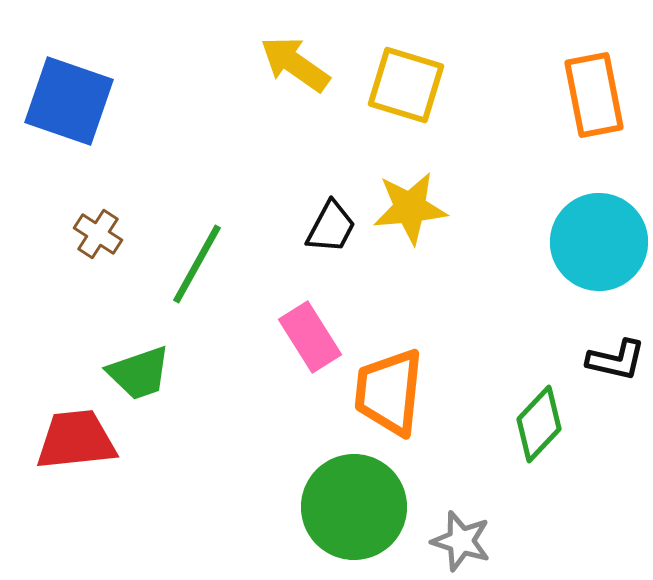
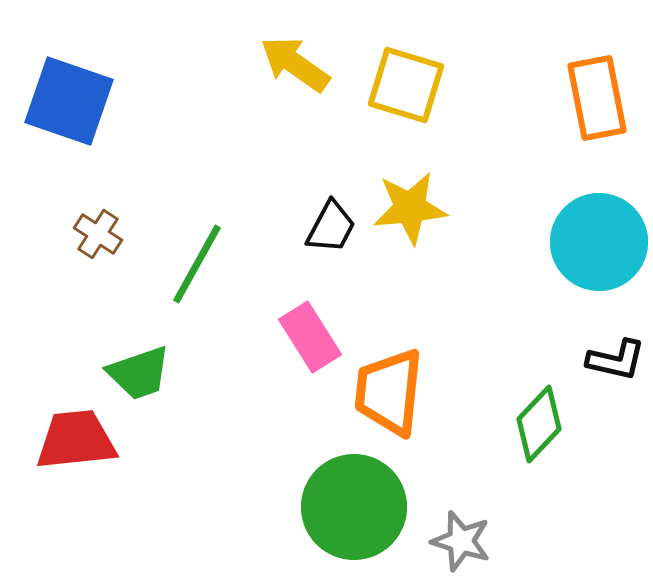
orange rectangle: moved 3 px right, 3 px down
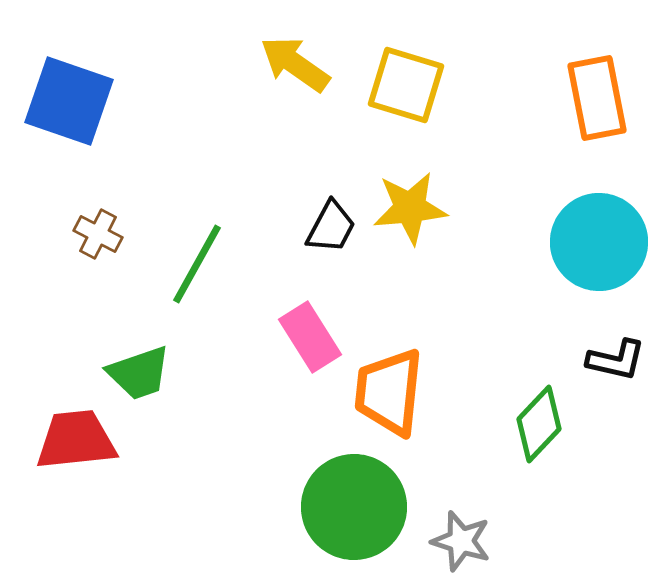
brown cross: rotated 6 degrees counterclockwise
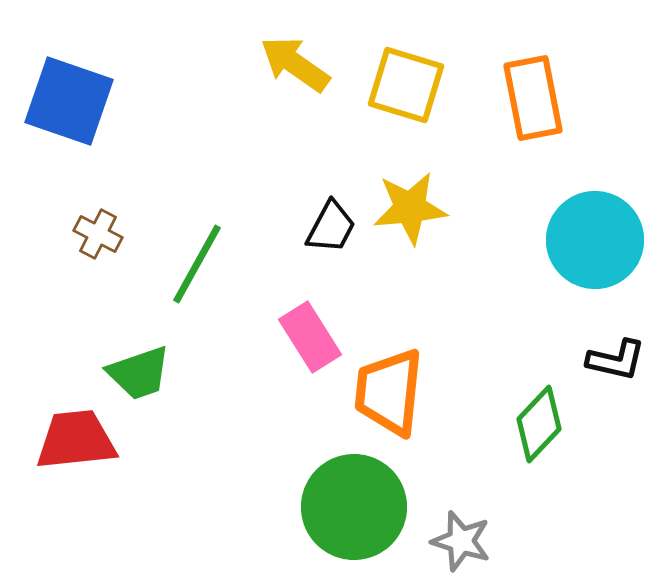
orange rectangle: moved 64 px left
cyan circle: moved 4 px left, 2 px up
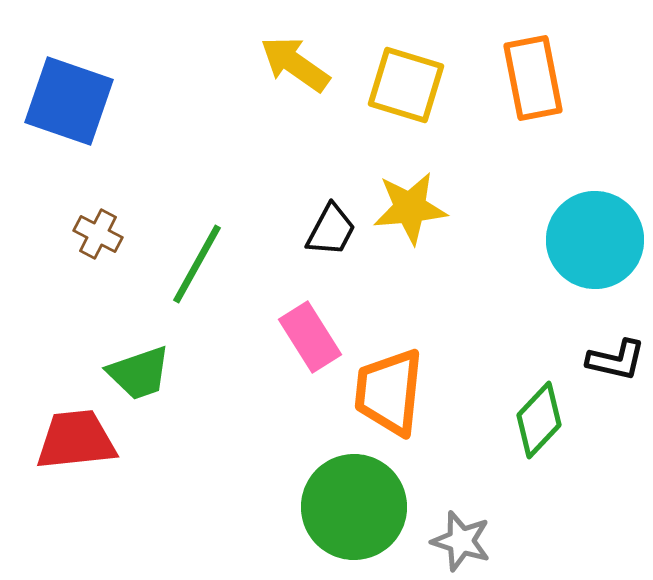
orange rectangle: moved 20 px up
black trapezoid: moved 3 px down
green diamond: moved 4 px up
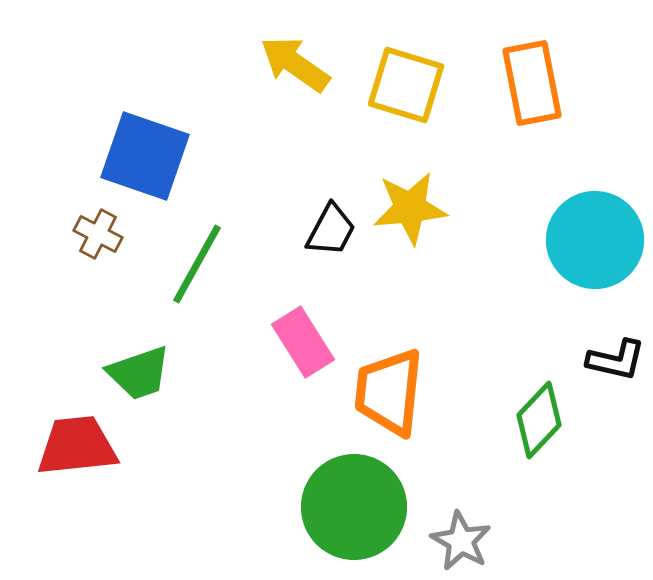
orange rectangle: moved 1 px left, 5 px down
blue square: moved 76 px right, 55 px down
pink rectangle: moved 7 px left, 5 px down
red trapezoid: moved 1 px right, 6 px down
gray star: rotated 12 degrees clockwise
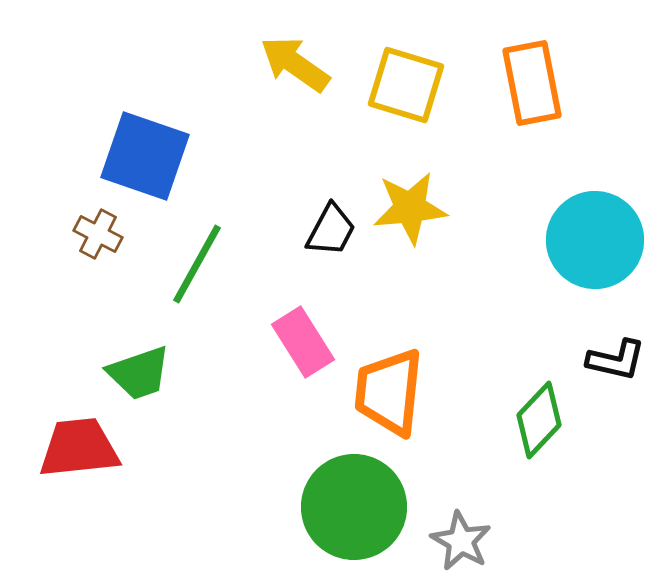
red trapezoid: moved 2 px right, 2 px down
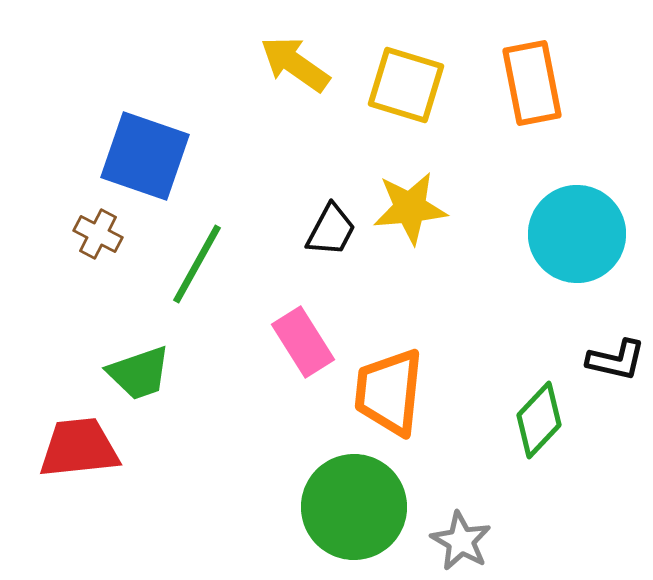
cyan circle: moved 18 px left, 6 px up
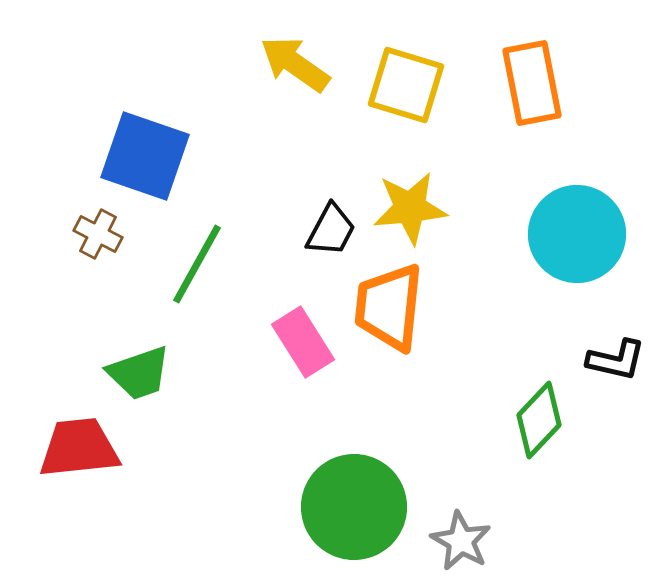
orange trapezoid: moved 85 px up
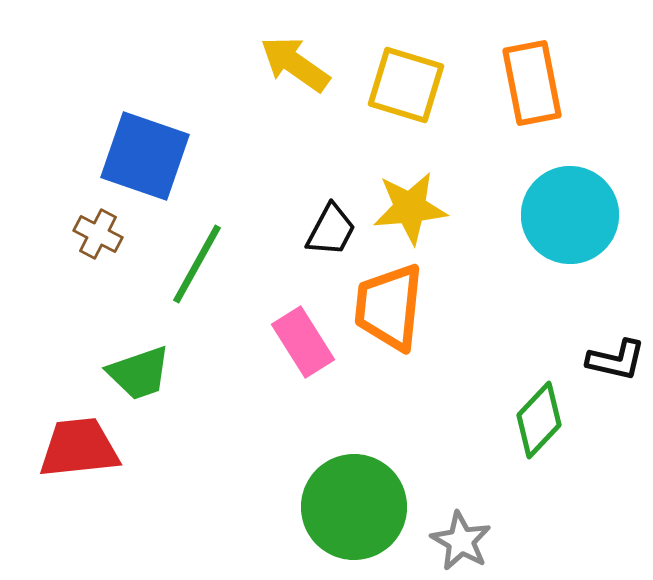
cyan circle: moved 7 px left, 19 px up
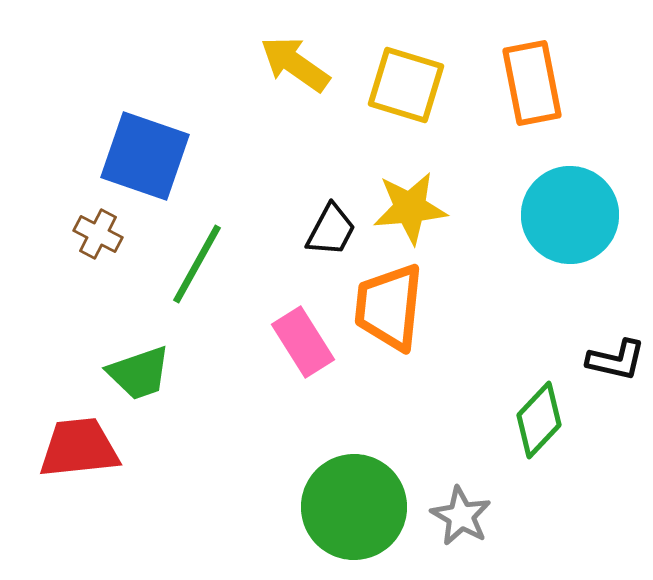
gray star: moved 25 px up
